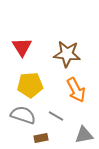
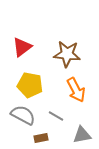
red triangle: rotated 25 degrees clockwise
yellow pentagon: rotated 15 degrees clockwise
gray semicircle: rotated 10 degrees clockwise
gray triangle: moved 2 px left
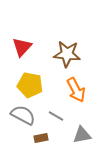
red triangle: rotated 10 degrees counterclockwise
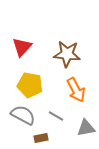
gray triangle: moved 4 px right, 7 px up
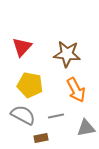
gray line: rotated 42 degrees counterclockwise
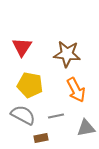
red triangle: rotated 10 degrees counterclockwise
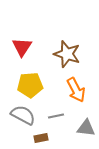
brown star: rotated 12 degrees clockwise
yellow pentagon: rotated 15 degrees counterclockwise
gray triangle: rotated 18 degrees clockwise
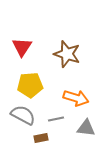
orange arrow: moved 8 px down; rotated 45 degrees counterclockwise
gray line: moved 3 px down
